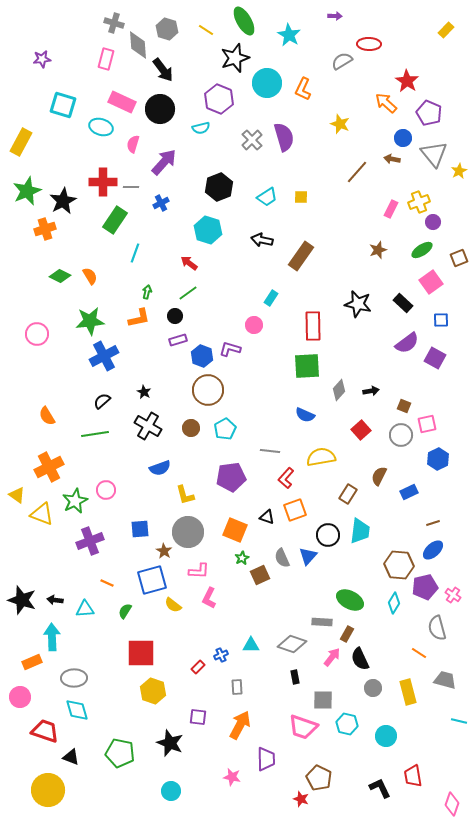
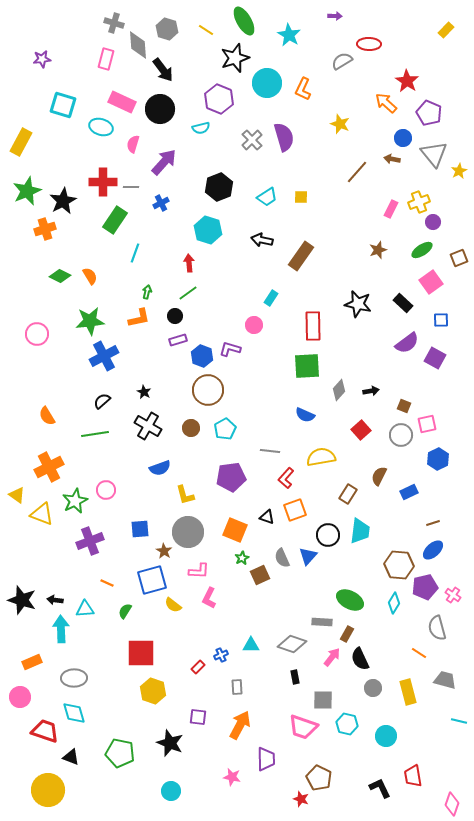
red arrow at (189, 263): rotated 48 degrees clockwise
cyan arrow at (52, 637): moved 9 px right, 8 px up
cyan diamond at (77, 710): moved 3 px left, 3 px down
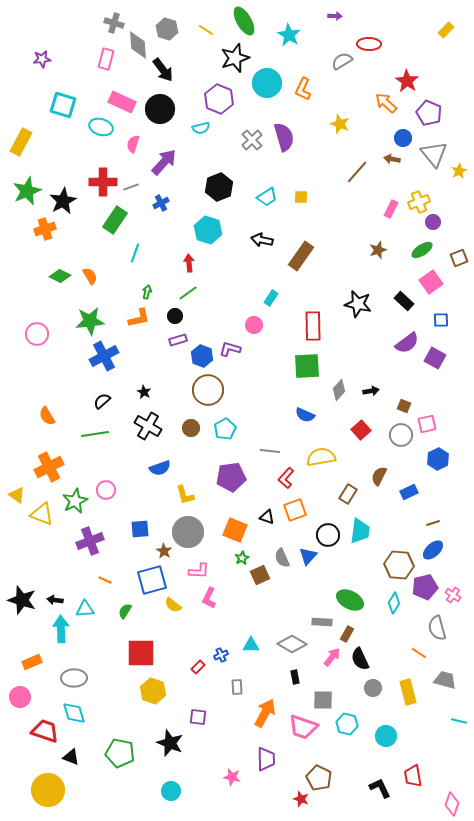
gray line at (131, 187): rotated 21 degrees counterclockwise
black rectangle at (403, 303): moved 1 px right, 2 px up
orange line at (107, 583): moved 2 px left, 3 px up
gray diamond at (292, 644): rotated 12 degrees clockwise
orange arrow at (240, 725): moved 25 px right, 12 px up
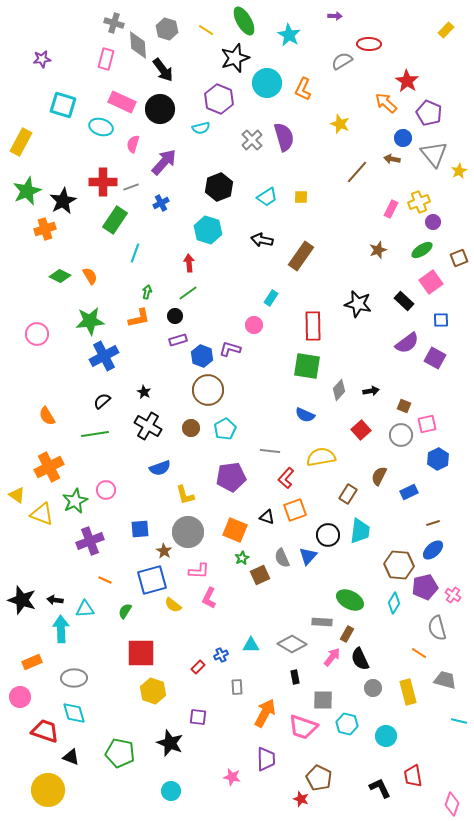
green square at (307, 366): rotated 12 degrees clockwise
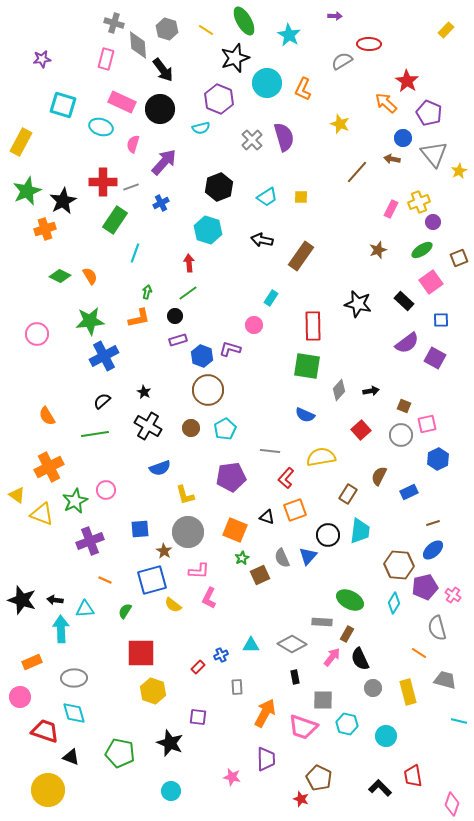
black L-shape at (380, 788): rotated 20 degrees counterclockwise
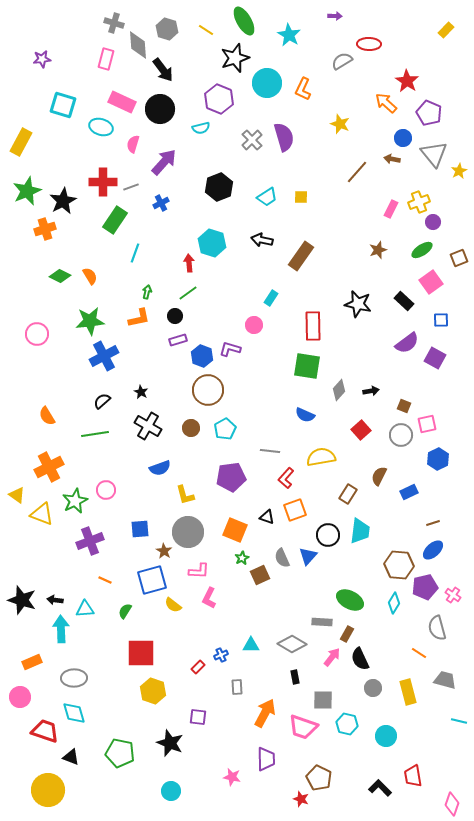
cyan hexagon at (208, 230): moved 4 px right, 13 px down
black star at (144, 392): moved 3 px left
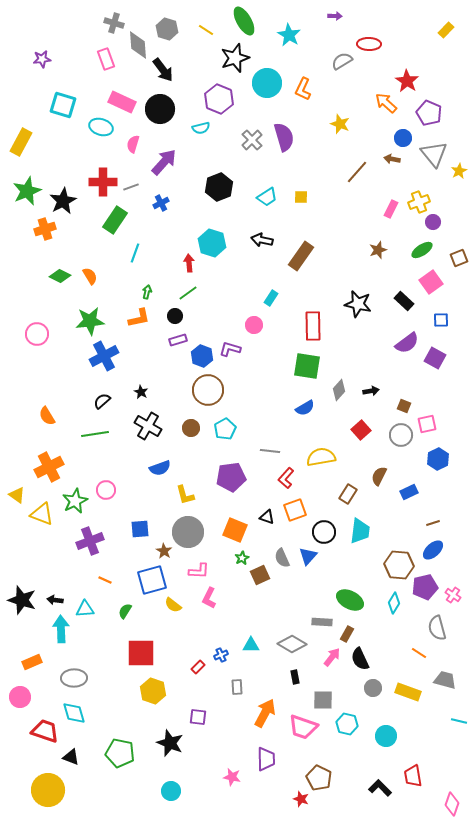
pink rectangle at (106, 59): rotated 35 degrees counterclockwise
blue semicircle at (305, 415): moved 7 px up; rotated 54 degrees counterclockwise
black circle at (328, 535): moved 4 px left, 3 px up
yellow rectangle at (408, 692): rotated 55 degrees counterclockwise
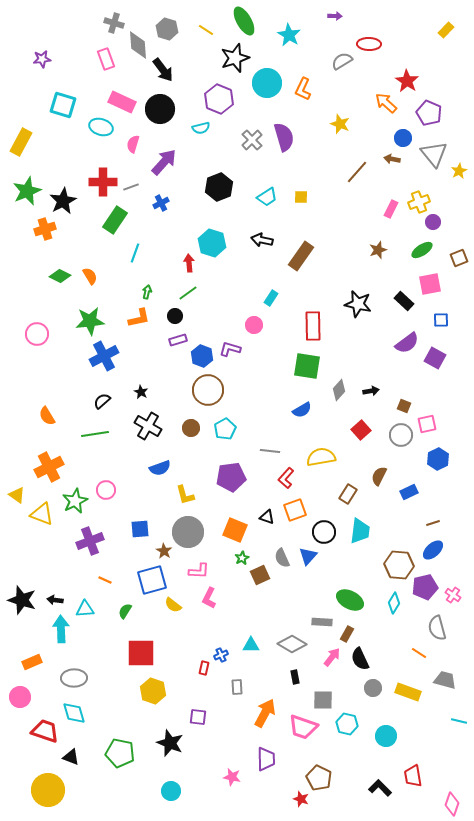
pink square at (431, 282): moved 1 px left, 2 px down; rotated 25 degrees clockwise
blue semicircle at (305, 408): moved 3 px left, 2 px down
red rectangle at (198, 667): moved 6 px right, 1 px down; rotated 32 degrees counterclockwise
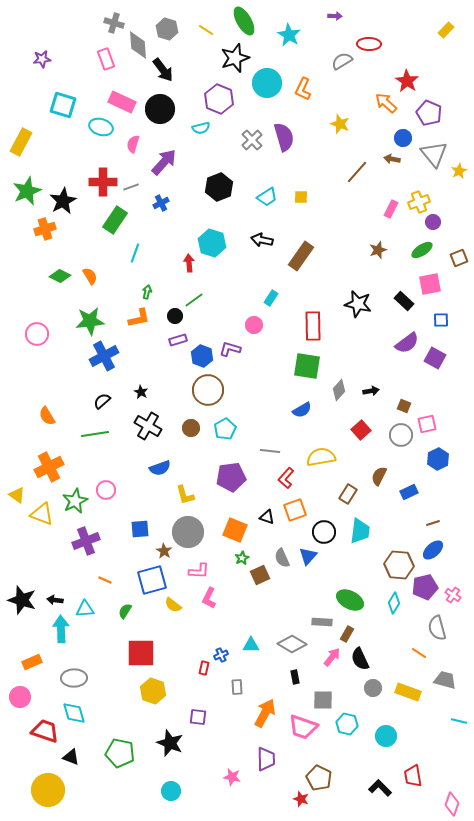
green line at (188, 293): moved 6 px right, 7 px down
purple cross at (90, 541): moved 4 px left
